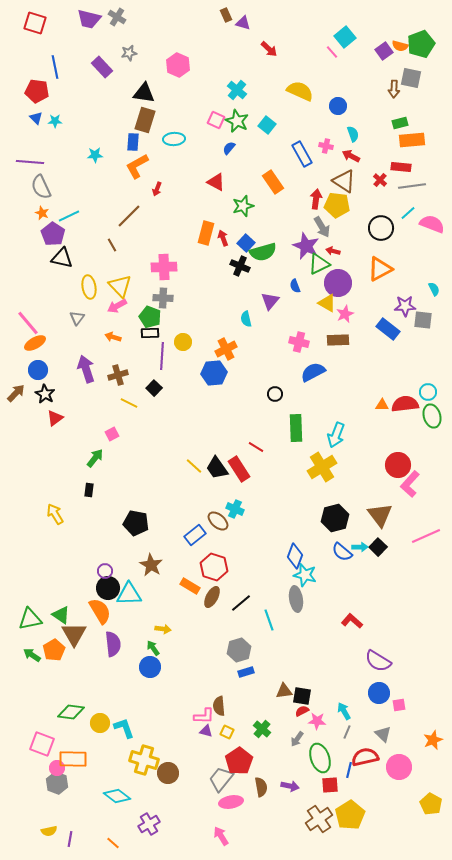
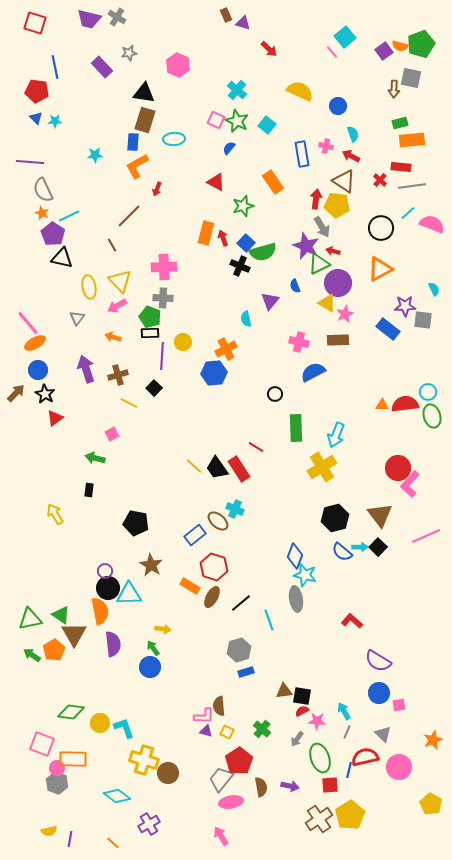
blue rectangle at (302, 154): rotated 20 degrees clockwise
gray semicircle at (41, 187): moved 2 px right, 3 px down
yellow triangle at (120, 286): moved 5 px up
green arrow at (95, 458): rotated 114 degrees counterclockwise
red circle at (398, 465): moved 3 px down
orange semicircle at (100, 611): rotated 20 degrees clockwise
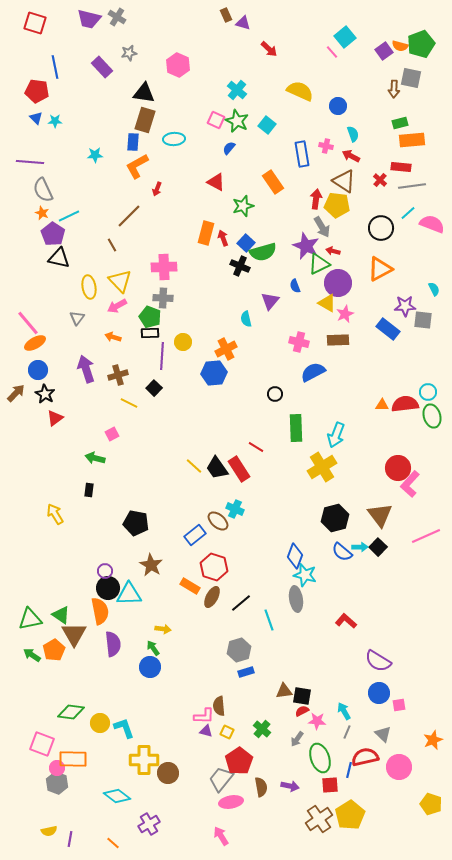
black triangle at (62, 258): moved 3 px left
red L-shape at (352, 621): moved 6 px left
yellow cross at (144, 760): rotated 16 degrees counterclockwise
yellow pentagon at (431, 804): rotated 10 degrees counterclockwise
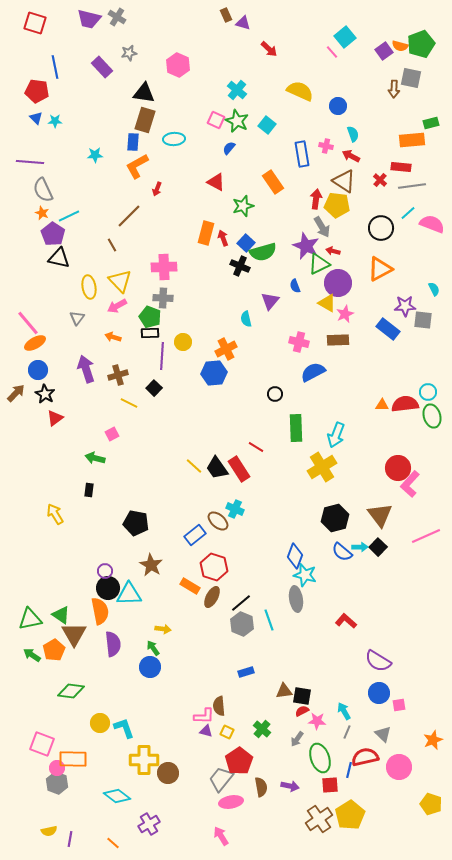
green rectangle at (400, 123): moved 31 px right
gray hexagon at (239, 650): moved 3 px right, 26 px up; rotated 20 degrees counterclockwise
green diamond at (71, 712): moved 21 px up
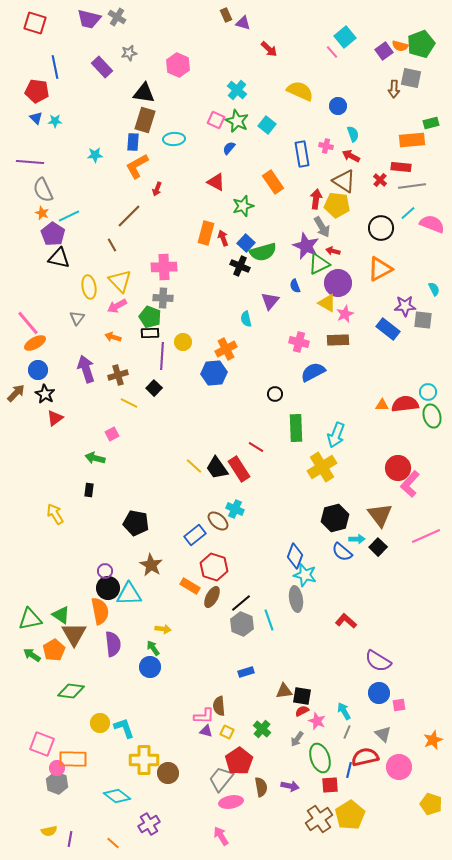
cyan arrow at (360, 547): moved 3 px left, 8 px up
pink star at (317, 721): rotated 18 degrees clockwise
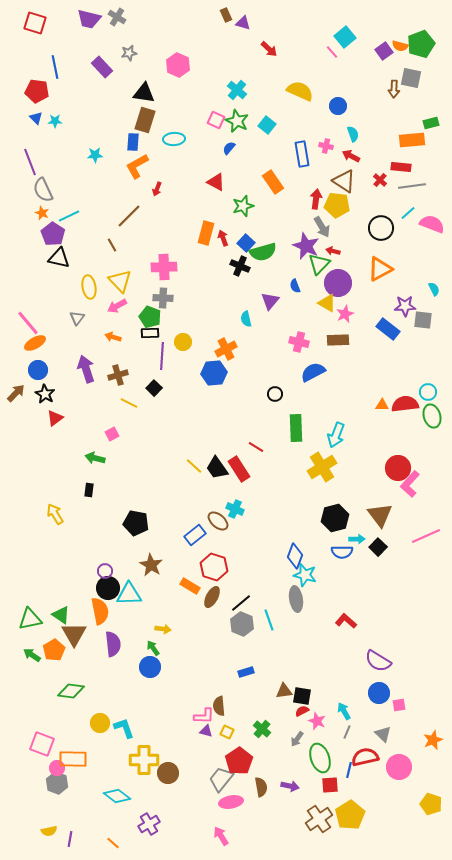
purple line at (30, 162): rotated 64 degrees clockwise
green triangle at (319, 264): rotated 20 degrees counterclockwise
blue semicircle at (342, 552): rotated 40 degrees counterclockwise
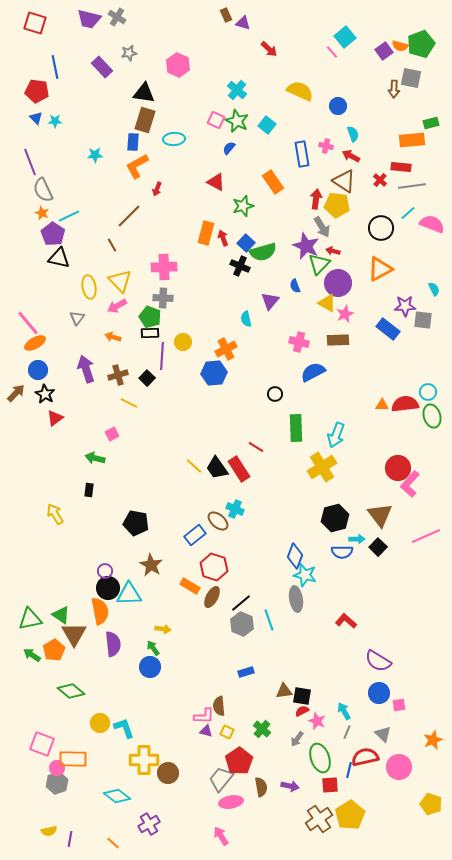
black square at (154, 388): moved 7 px left, 10 px up
green diamond at (71, 691): rotated 32 degrees clockwise
gray hexagon at (57, 783): rotated 20 degrees clockwise
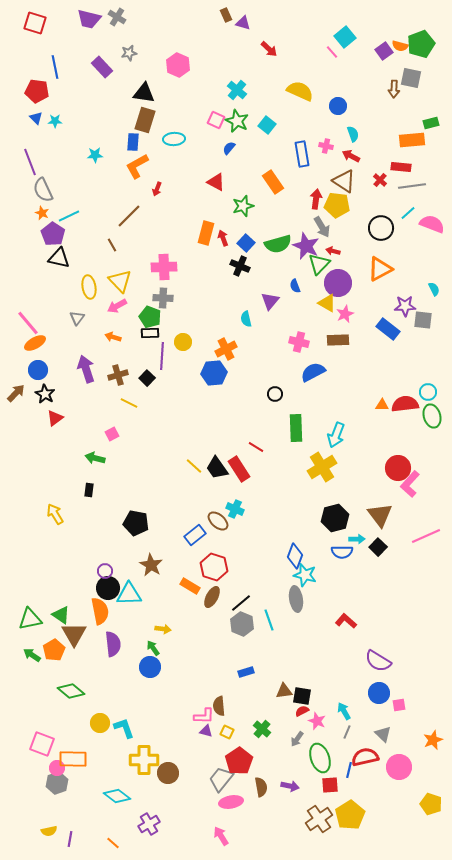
green semicircle at (263, 252): moved 15 px right, 8 px up
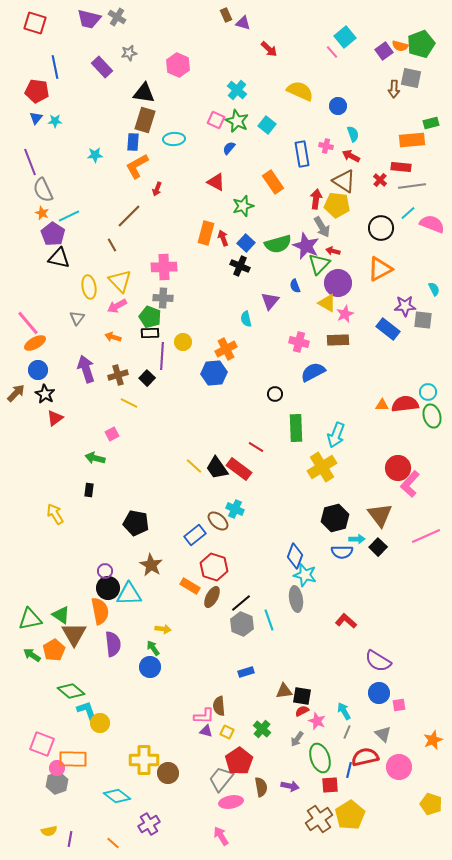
blue triangle at (36, 118): rotated 24 degrees clockwise
red rectangle at (239, 469): rotated 20 degrees counterclockwise
cyan L-shape at (124, 728): moved 37 px left, 17 px up
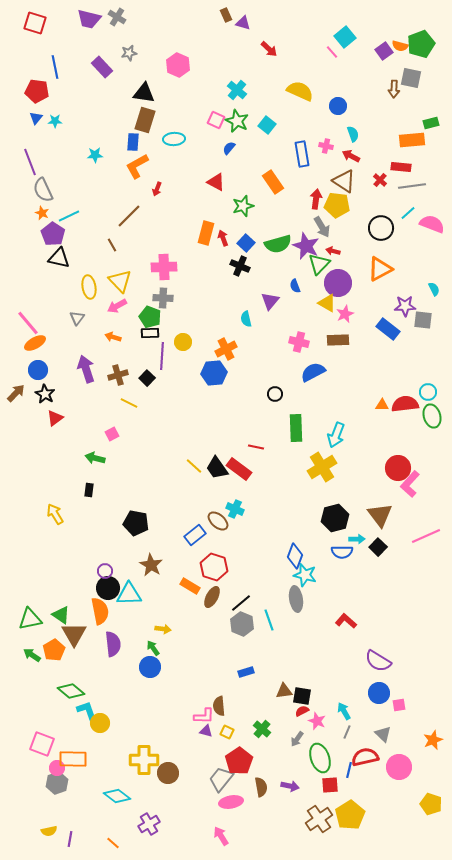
red line at (256, 447): rotated 21 degrees counterclockwise
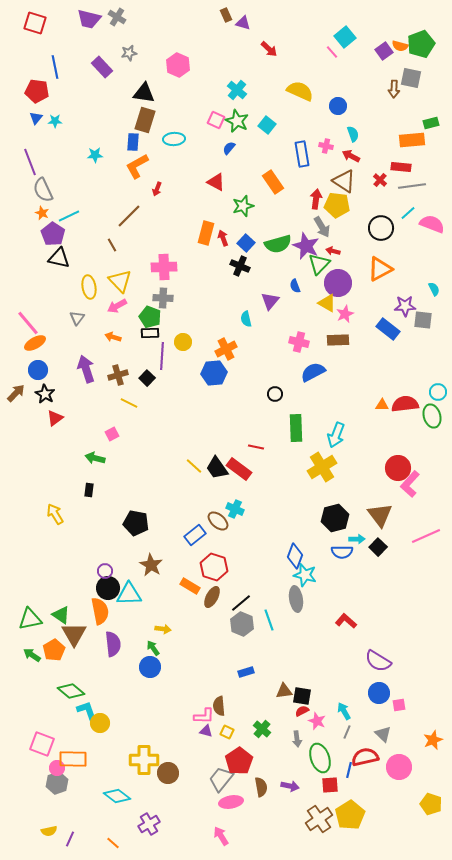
cyan circle at (428, 392): moved 10 px right
gray arrow at (297, 739): rotated 42 degrees counterclockwise
purple line at (70, 839): rotated 14 degrees clockwise
